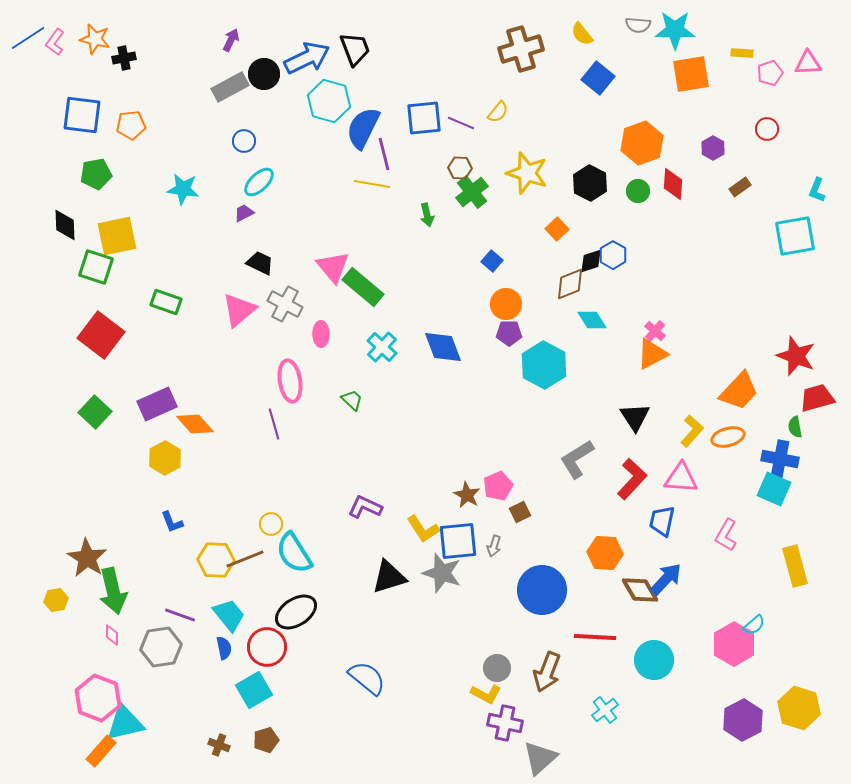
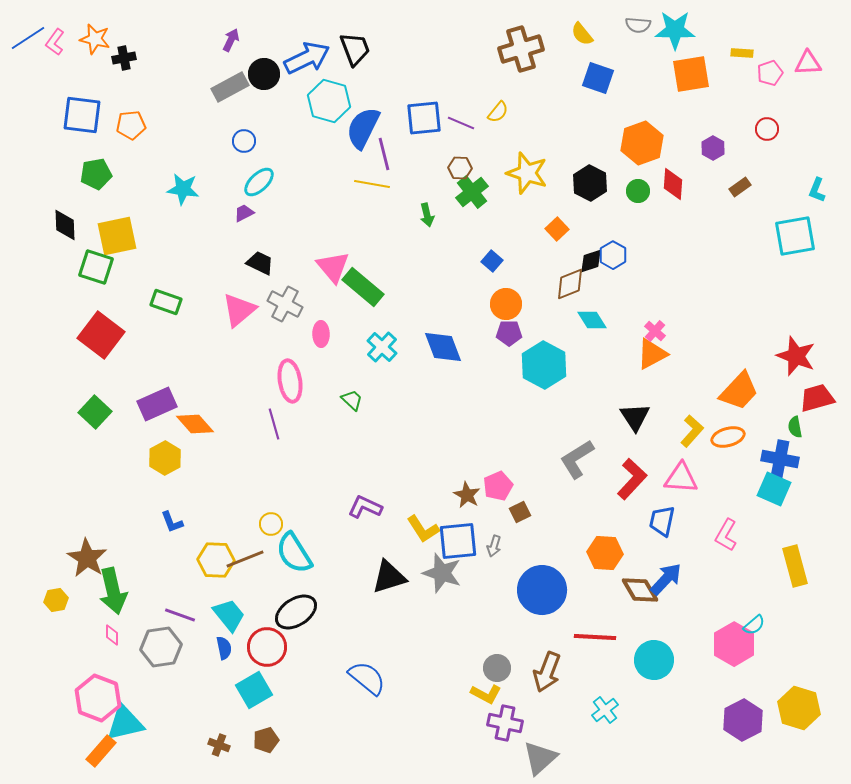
blue square at (598, 78): rotated 20 degrees counterclockwise
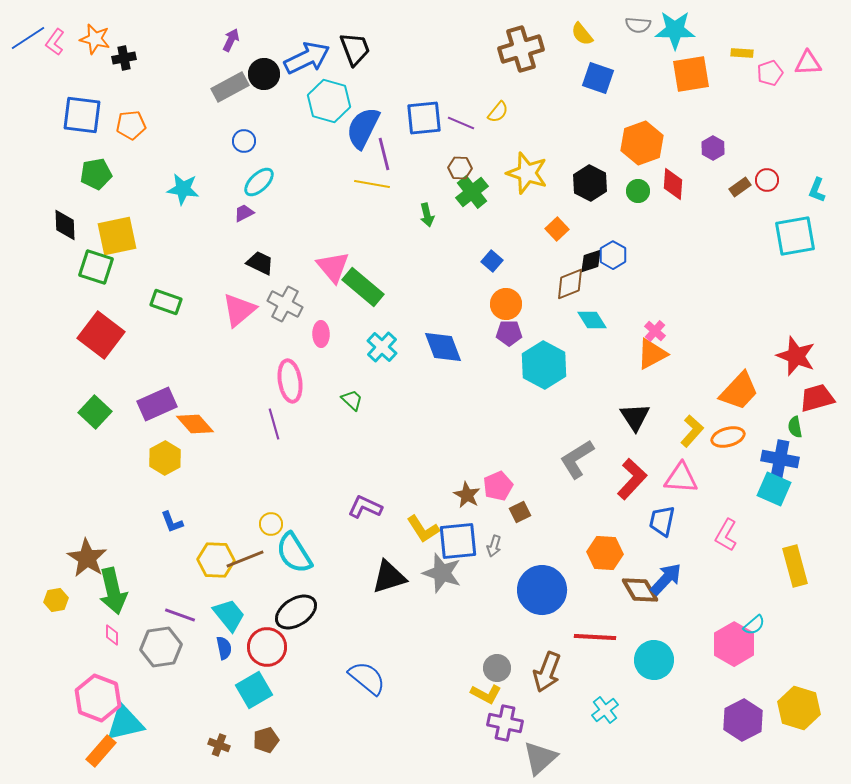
red circle at (767, 129): moved 51 px down
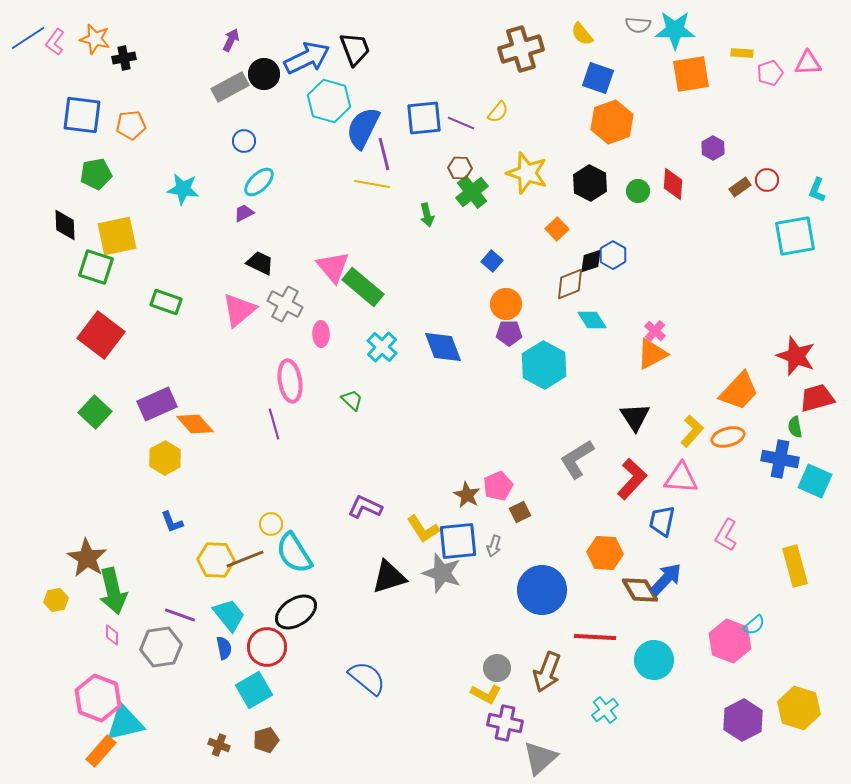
orange hexagon at (642, 143): moved 30 px left, 21 px up
cyan square at (774, 489): moved 41 px right, 8 px up
pink hexagon at (734, 644): moved 4 px left, 3 px up; rotated 9 degrees counterclockwise
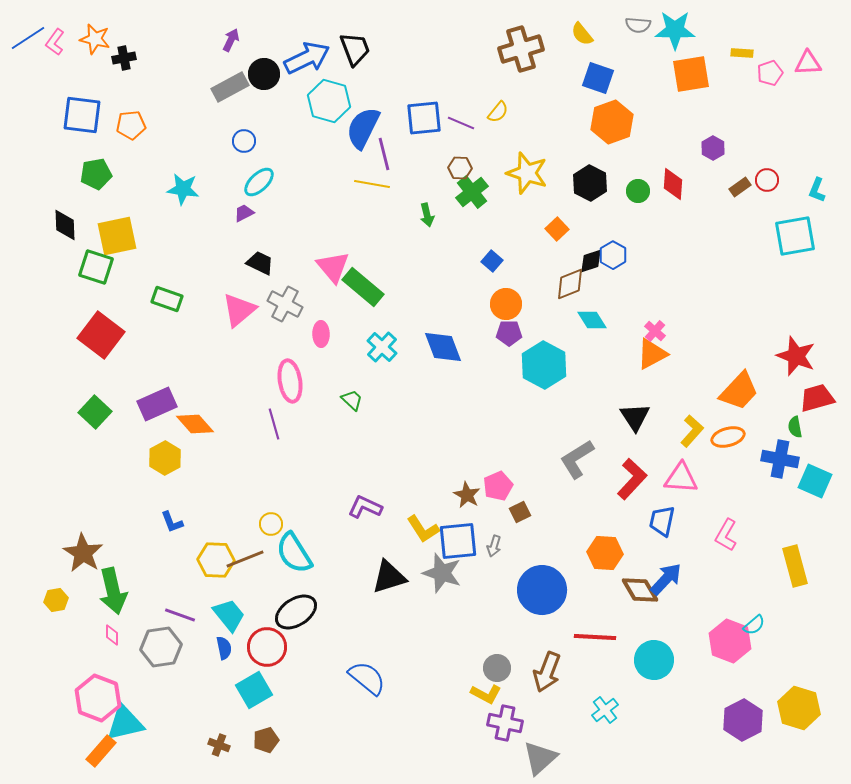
green rectangle at (166, 302): moved 1 px right, 3 px up
brown star at (87, 558): moved 4 px left, 5 px up
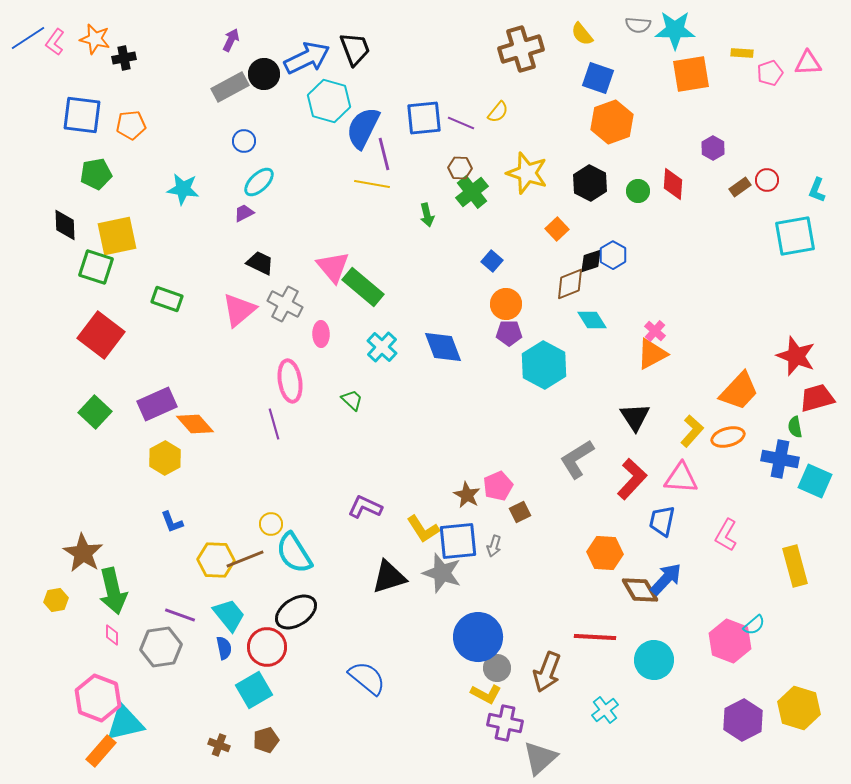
blue circle at (542, 590): moved 64 px left, 47 px down
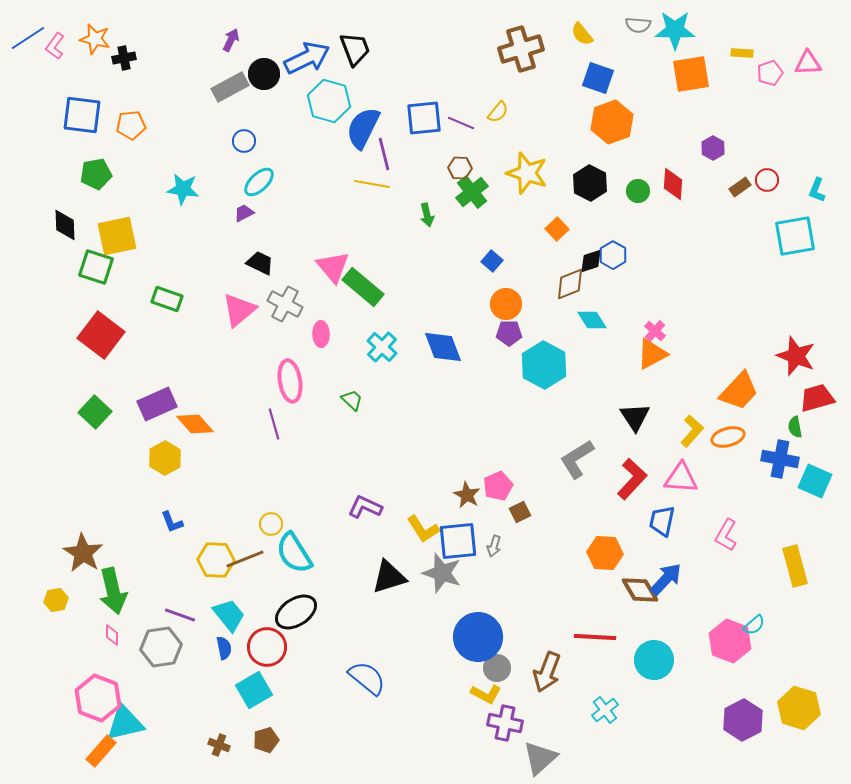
pink L-shape at (55, 42): moved 4 px down
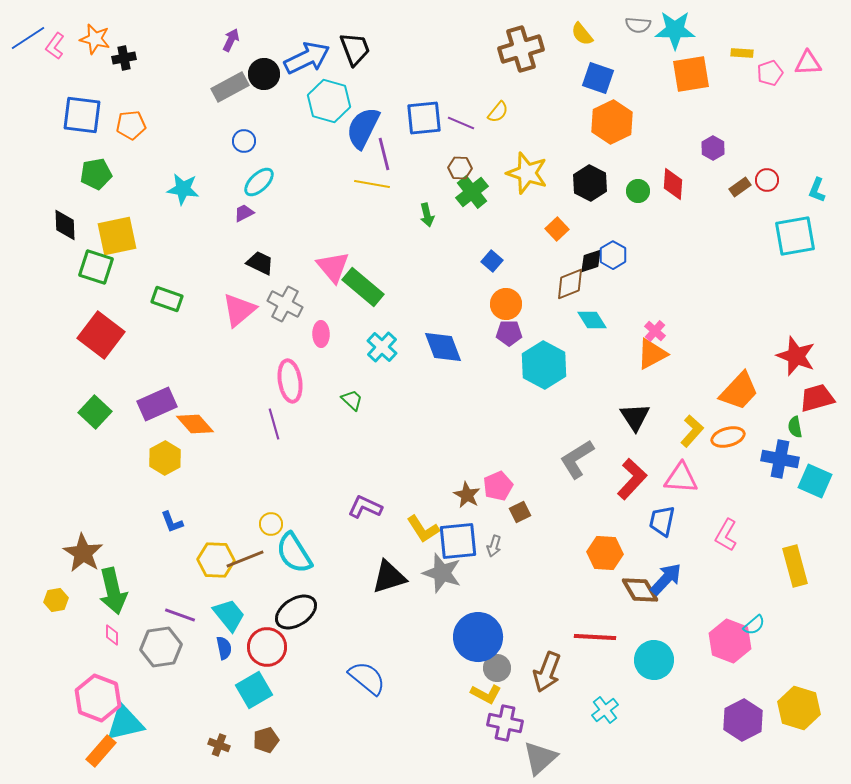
orange hexagon at (612, 122): rotated 6 degrees counterclockwise
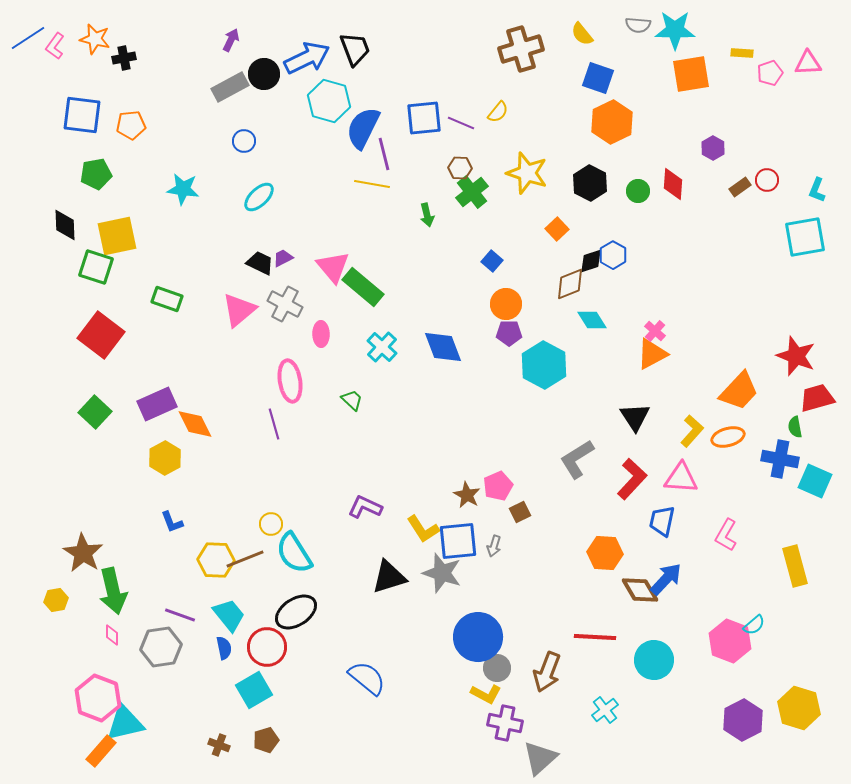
cyan ellipse at (259, 182): moved 15 px down
purple trapezoid at (244, 213): moved 39 px right, 45 px down
cyan square at (795, 236): moved 10 px right, 1 px down
orange diamond at (195, 424): rotated 15 degrees clockwise
